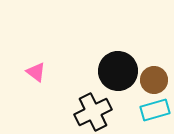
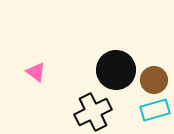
black circle: moved 2 px left, 1 px up
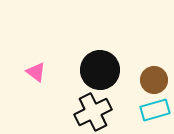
black circle: moved 16 px left
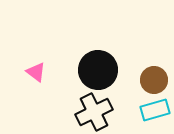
black circle: moved 2 px left
black cross: moved 1 px right
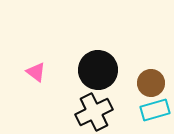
brown circle: moved 3 px left, 3 px down
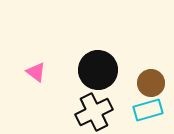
cyan rectangle: moved 7 px left
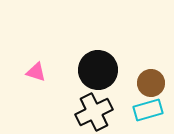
pink triangle: rotated 20 degrees counterclockwise
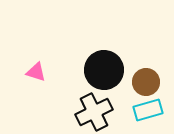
black circle: moved 6 px right
brown circle: moved 5 px left, 1 px up
